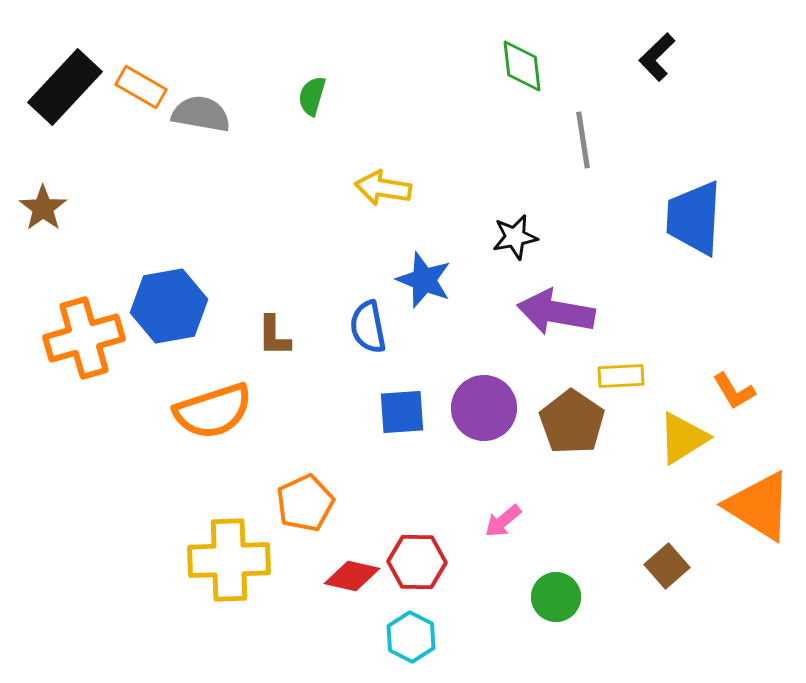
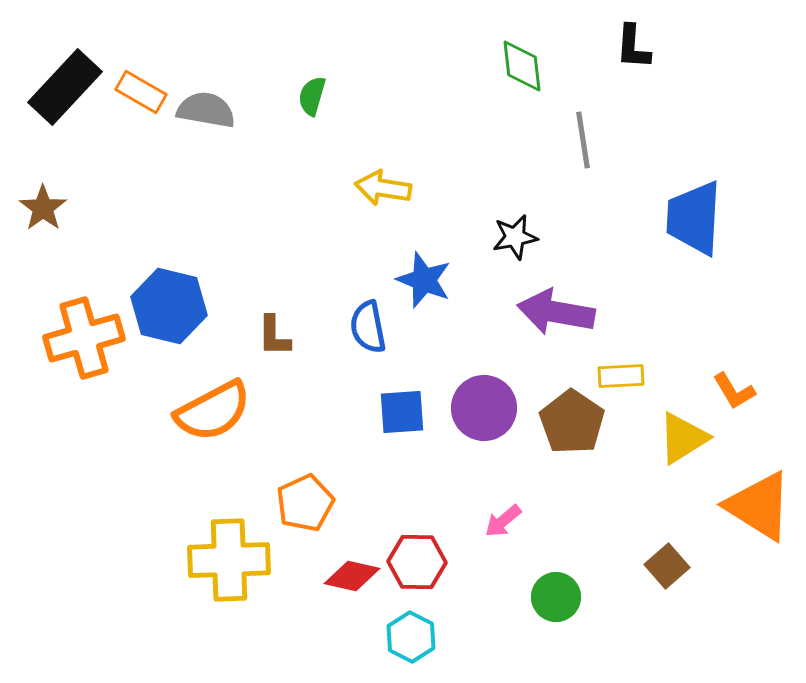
black L-shape: moved 24 px left, 10 px up; rotated 42 degrees counterclockwise
orange rectangle: moved 5 px down
gray semicircle: moved 5 px right, 4 px up
blue hexagon: rotated 24 degrees clockwise
orange semicircle: rotated 10 degrees counterclockwise
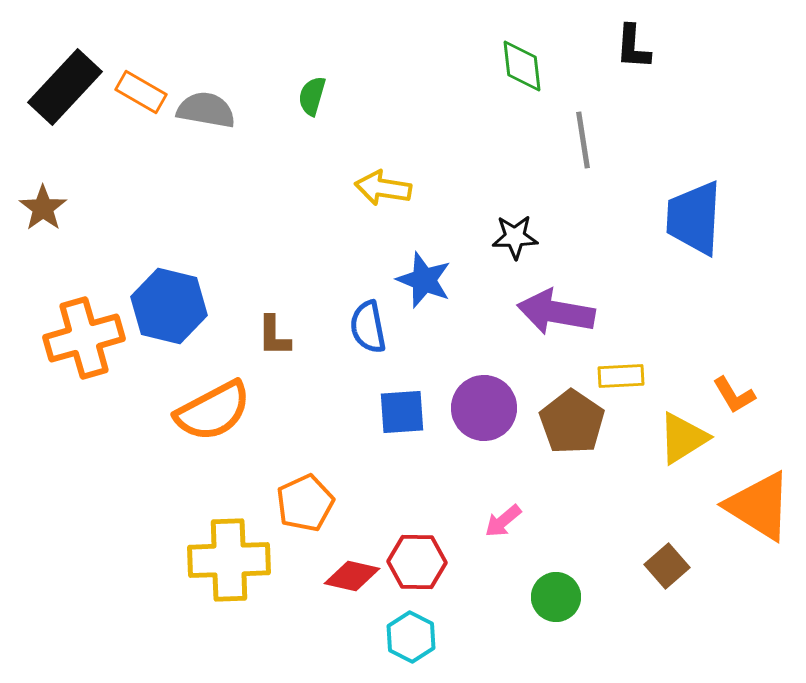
black star: rotated 9 degrees clockwise
orange L-shape: moved 4 px down
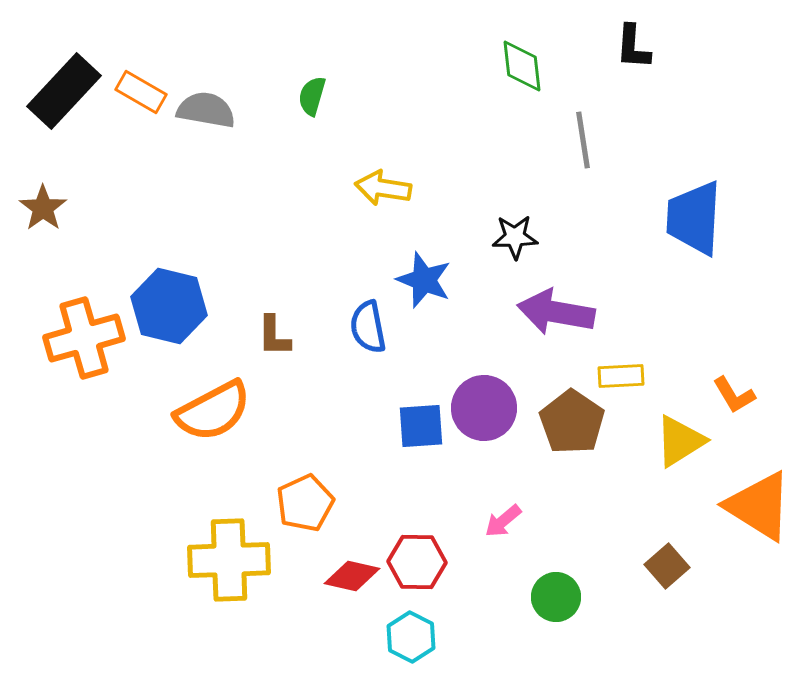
black rectangle: moved 1 px left, 4 px down
blue square: moved 19 px right, 14 px down
yellow triangle: moved 3 px left, 3 px down
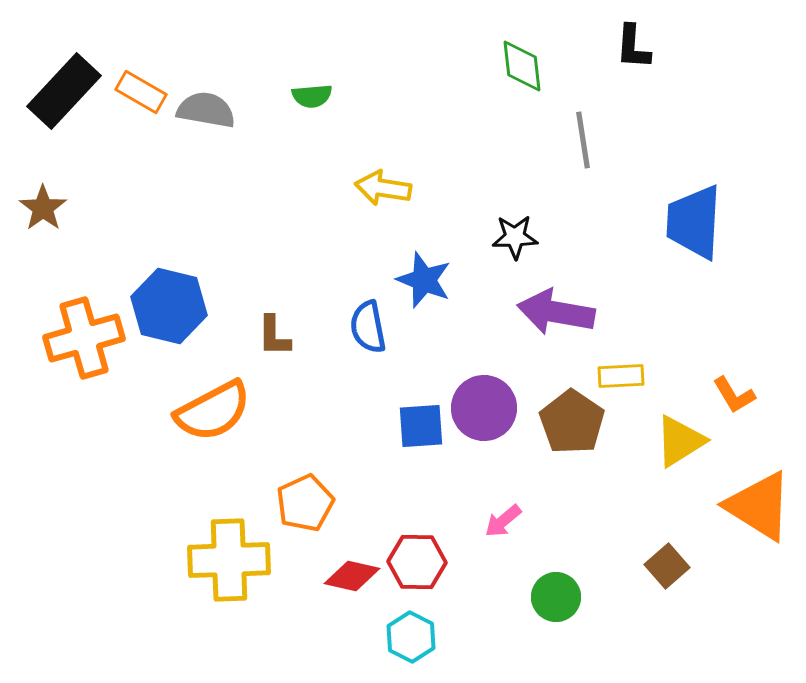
green semicircle: rotated 111 degrees counterclockwise
blue trapezoid: moved 4 px down
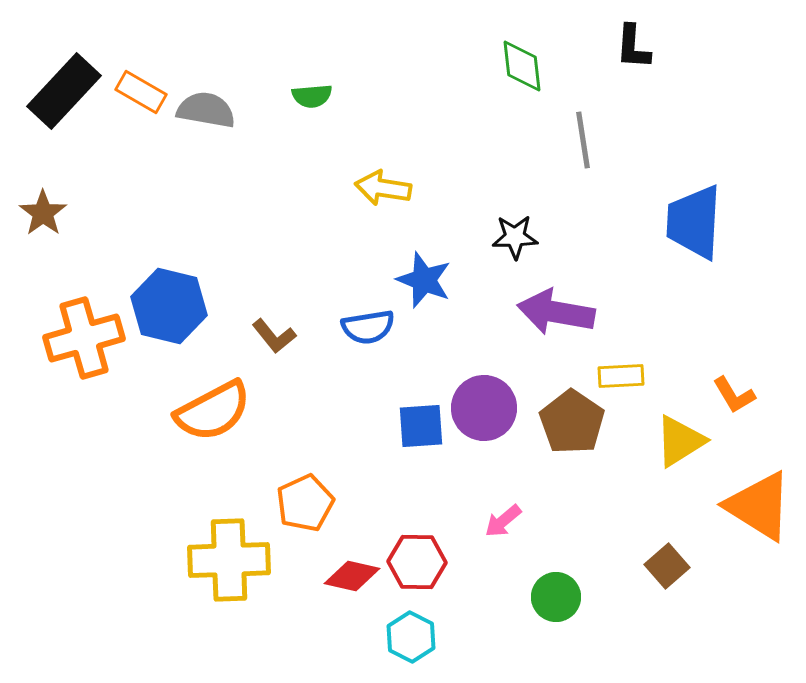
brown star: moved 5 px down
blue semicircle: rotated 88 degrees counterclockwise
brown L-shape: rotated 39 degrees counterclockwise
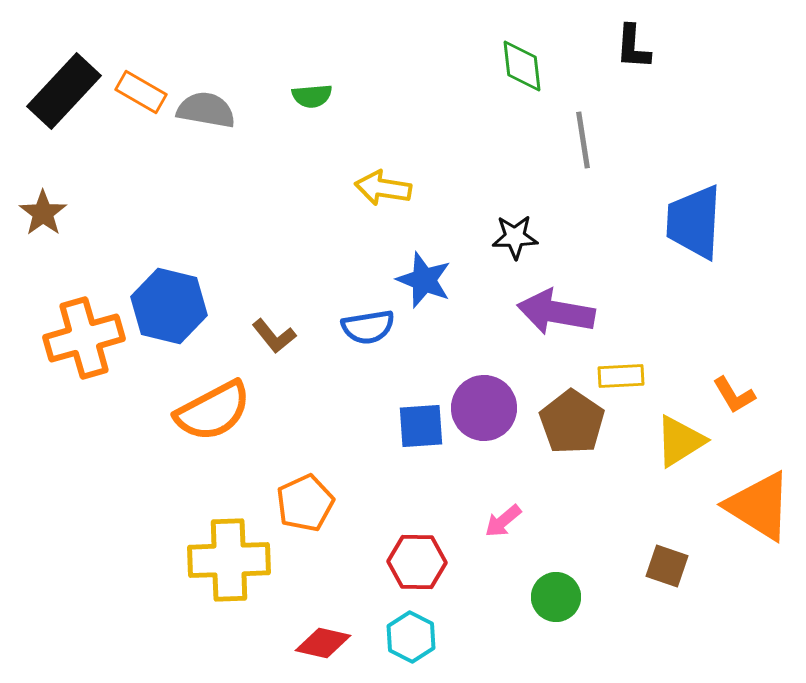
brown square: rotated 30 degrees counterclockwise
red diamond: moved 29 px left, 67 px down
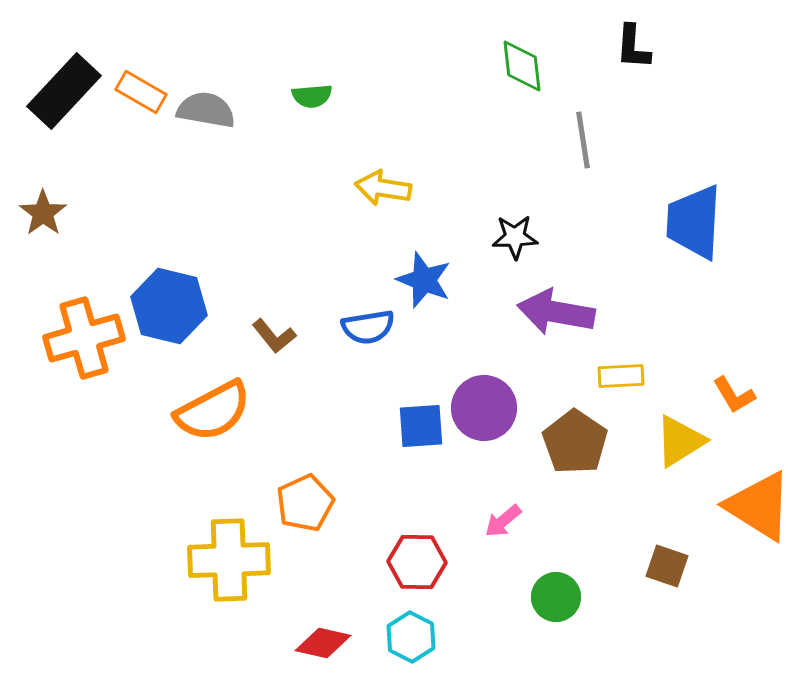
brown pentagon: moved 3 px right, 20 px down
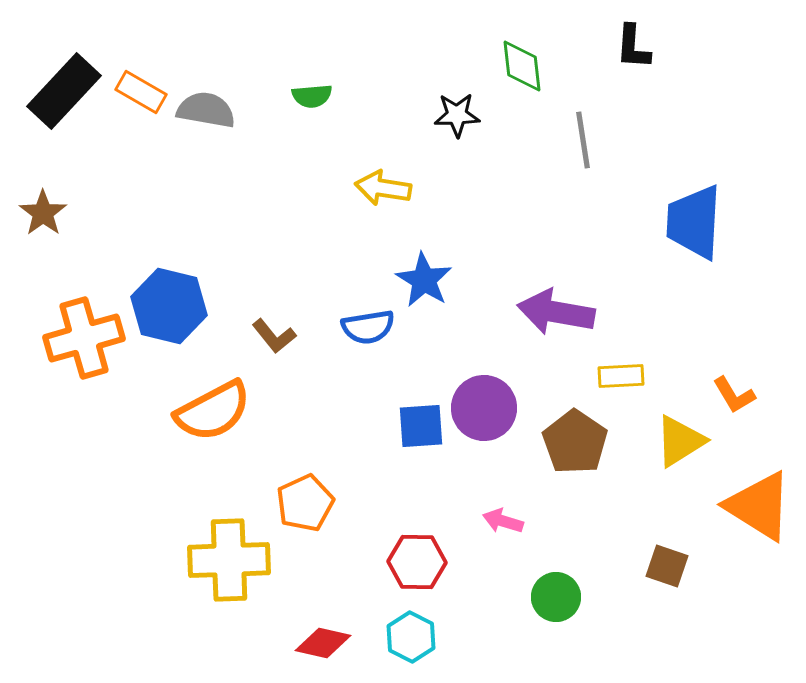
black star: moved 58 px left, 122 px up
blue star: rotated 10 degrees clockwise
pink arrow: rotated 57 degrees clockwise
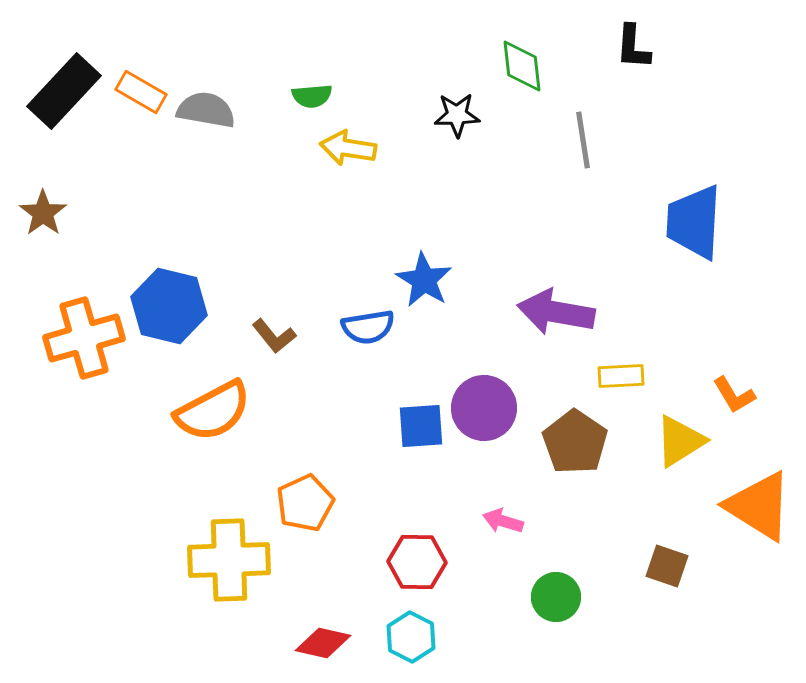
yellow arrow: moved 35 px left, 40 px up
